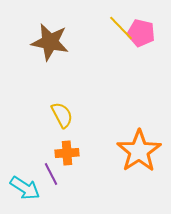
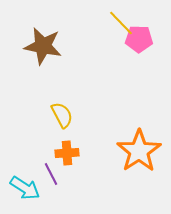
yellow line: moved 5 px up
pink pentagon: moved 2 px left, 6 px down; rotated 12 degrees counterclockwise
brown star: moved 7 px left, 4 px down
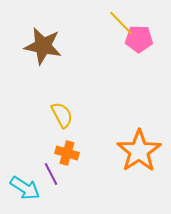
orange cross: rotated 20 degrees clockwise
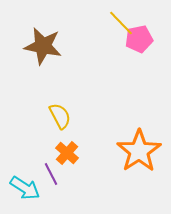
pink pentagon: rotated 12 degrees counterclockwise
yellow semicircle: moved 2 px left, 1 px down
orange cross: rotated 25 degrees clockwise
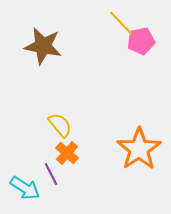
pink pentagon: moved 2 px right, 2 px down
yellow semicircle: moved 9 px down; rotated 12 degrees counterclockwise
orange star: moved 2 px up
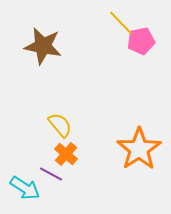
orange cross: moved 1 px left, 1 px down
purple line: rotated 35 degrees counterclockwise
